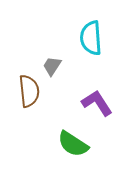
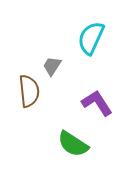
cyan semicircle: rotated 28 degrees clockwise
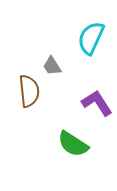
gray trapezoid: rotated 65 degrees counterclockwise
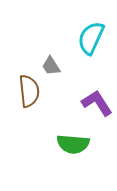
gray trapezoid: moved 1 px left
green semicircle: rotated 28 degrees counterclockwise
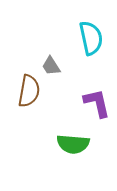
cyan semicircle: rotated 144 degrees clockwise
brown semicircle: rotated 16 degrees clockwise
purple L-shape: rotated 20 degrees clockwise
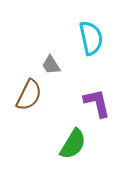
gray trapezoid: moved 1 px up
brown semicircle: moved 4 px down; rotated 16 degrees clockwise
green semicircle: rotated 64 degrees counterclockwise
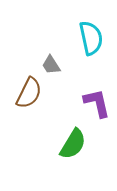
brown semicircle: moved 2 px up
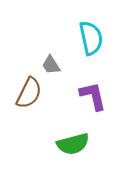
purple L-shape: moved 4 px left, 7 px up
green semicircle: rotated 44 degrees clockwise
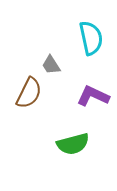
purple L-shape: rotated 52 degrees counterclockwise
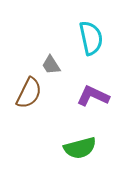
green semicircle: moved 7 px right, 4 px down
